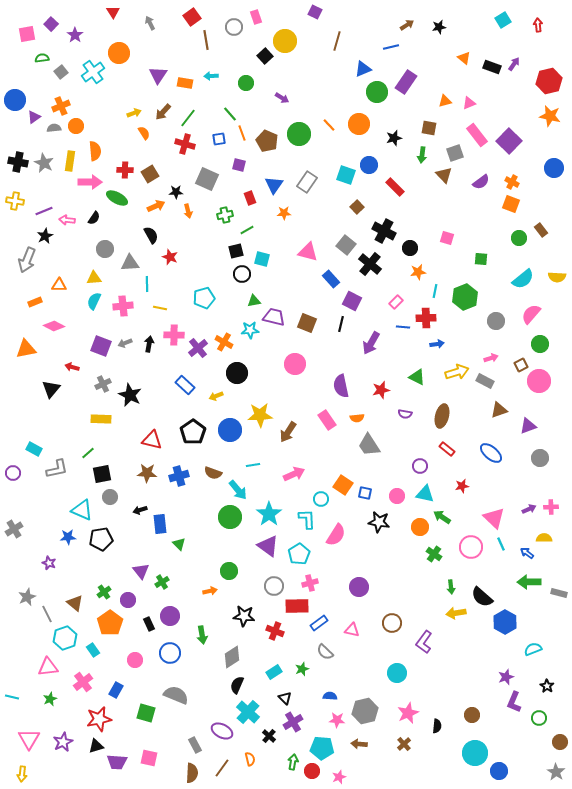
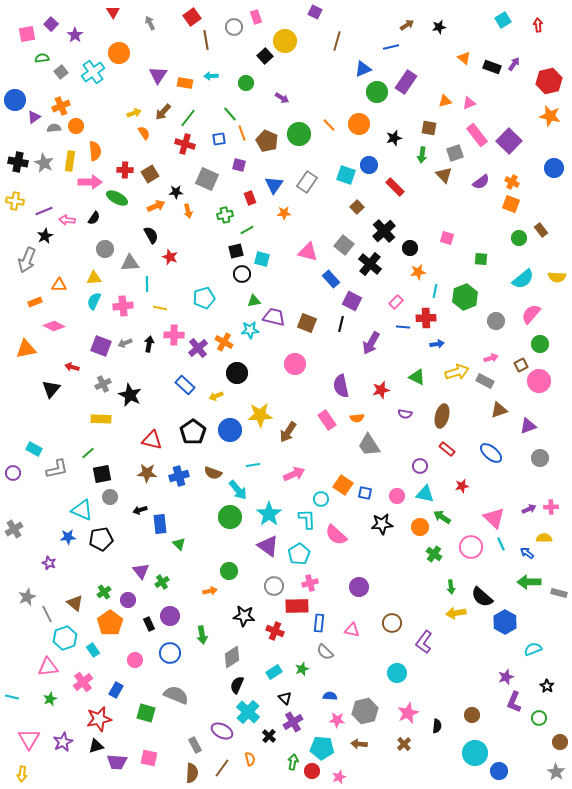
black cross at (384, 231): rotated 20 degrees clockwise
gray square at (346, 245): moved 2 px left
black star at (379, 522): moved 3 px right, 2 px down; rotated 15 degrees counterclockwise
pink semicircle at (336, 535): rotated 100 degrees clockwise
blue rectangle at (319, 623): rotated 48 degrees counterclockwise
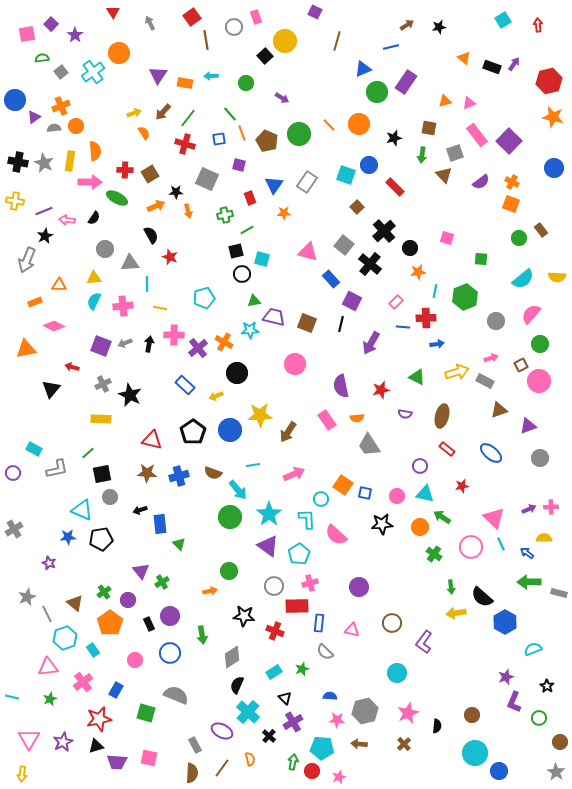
orange star at (550, 116): moved 3 px right, 1 px down
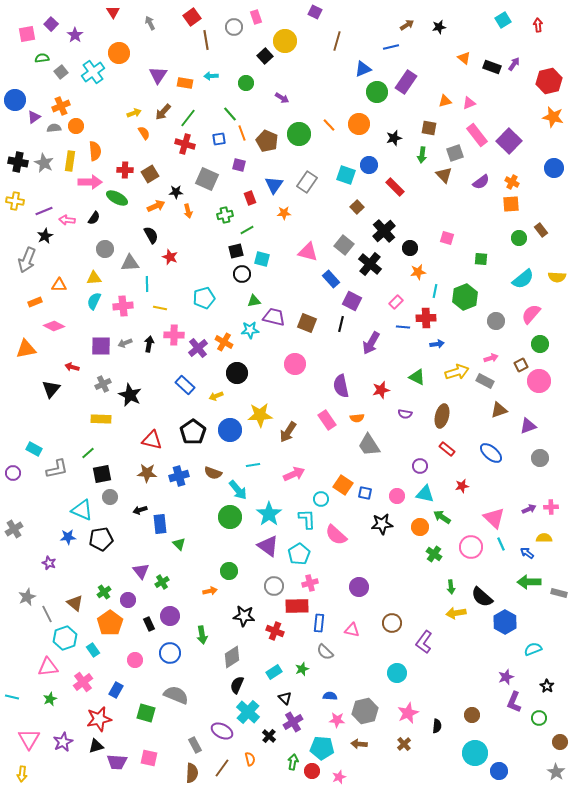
orange square at (511, 204): rotated 24 degrees counterclockwise
purple square at (101, 346): rotated 20 degrees counterclockwise
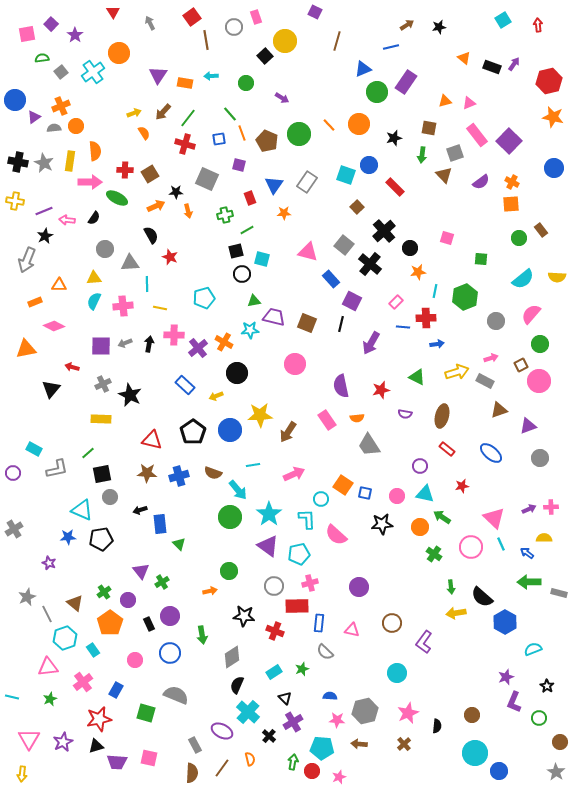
cyan pentagon at (299, 554): rotated 20 degrees clockwise
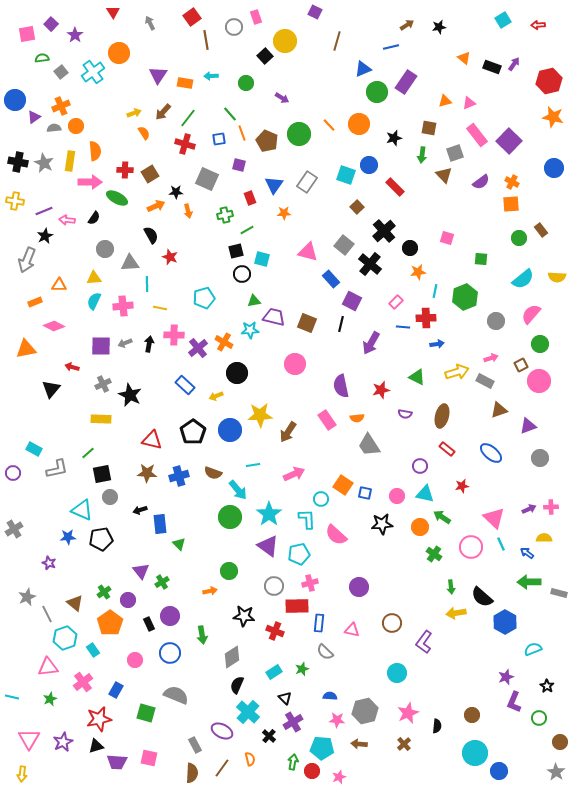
red arrow at (538, 25): rotated 88 degrees counterclockwise
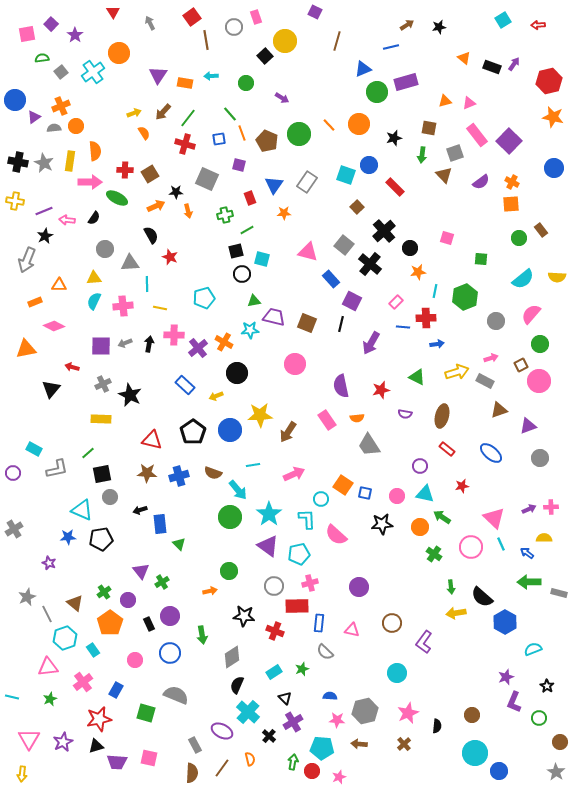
purple rectangle at (406, 82): rotated 40 degrees clockwise
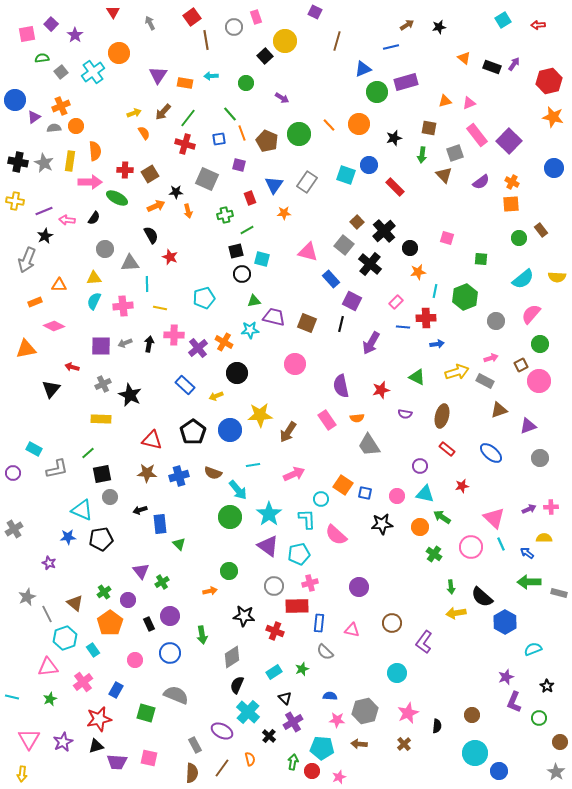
brown square at (357, 207): moved 15 px down
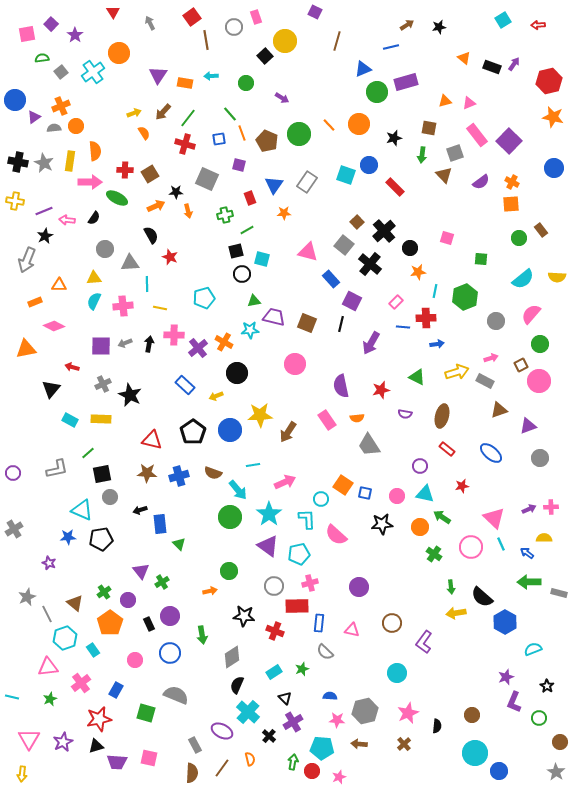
cyan rectangle at (34, 449): moved 36 px right, 29 px up
pink arrow at (294, 474): moved 9 px left, 8 px down
pink cross at (83, 682): moved 2 px left, 1 px down
